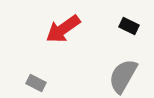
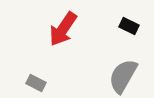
red arrow: rotated 21 degrees counterclockwise
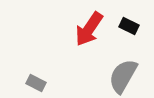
red arrow: moved 26 px right
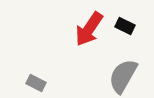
black rectangle: moved 4 px left
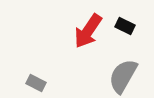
red arrow: moved 1 px left, 2 px down
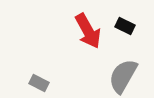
red arrow: rotated 63 degrees counterclockwise
gray rectangle: moved 3 px right
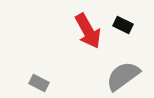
black rectangle: moved 2 px left, 1 px up
gray semicircle: rotated 24 degrees clockwise
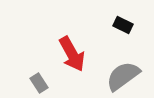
red arrow: moved 16 px left, 23 px down
gray rectangle: rotated 30 degrees clockwise
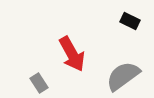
black rectangle: moved 7 px right, 4 px up
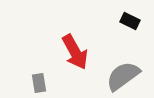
red arrow: moved 3 px right, 2 px up
gray rectangle: rotated 24 degrees clockwise
